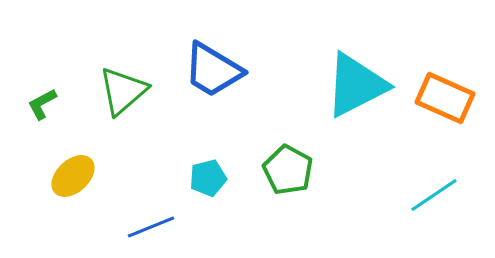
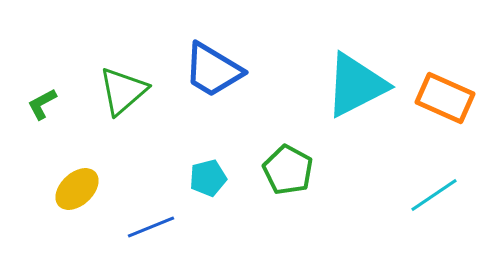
yellow ellipse: moved 4 px right, 13 px down
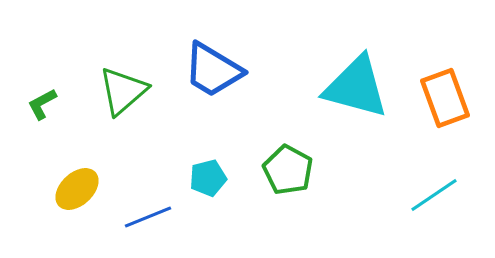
cyan triangle: moved 2 px down; rotated 42 degrees clockwise
orange rectangle: rotated 46 degrees clockwise
blue line: moved 3 px left, 10 px up
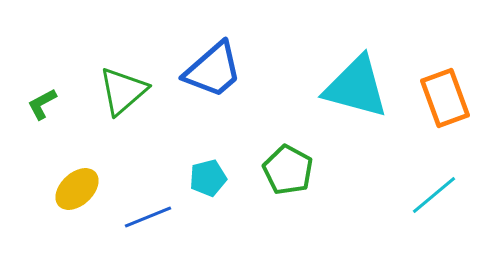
blue trapezoid: rotated 72 degrees counterclockwise
cyan line: rotated 6 degrees counterclockwise
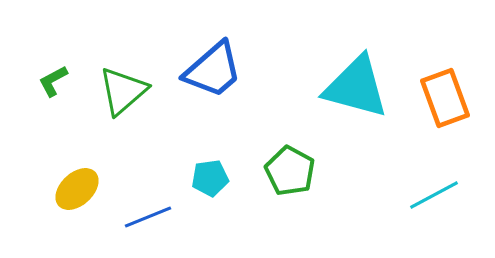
green L-shape: moved 11 px right, 23 px up
green pentagon: moved 2 px right, 1 px down
cyan pentagon: moved 2 px right; rotated 6 degrees clockwise
cyan line: rotated 12 degrees clockwise
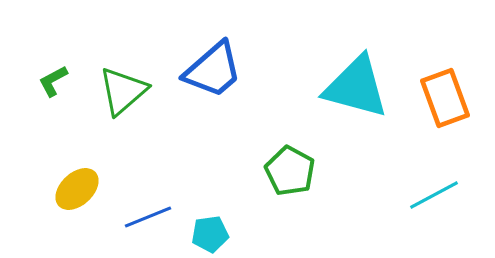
cyan pentagon: moved 56 px down
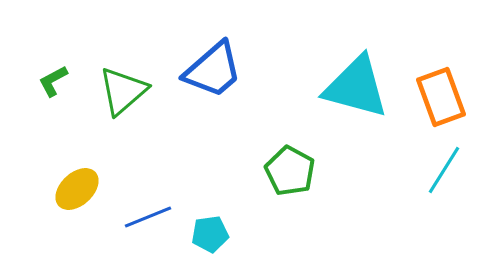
orange rectangle: moved 4 px left, 1 px up
cyan line: moved 10 px right, 25 px up; rotated 30 degrees counterclockwise
